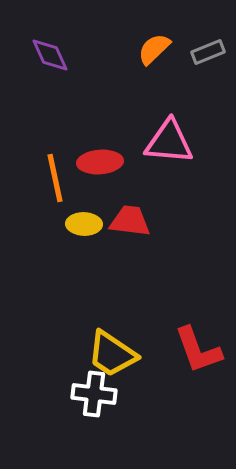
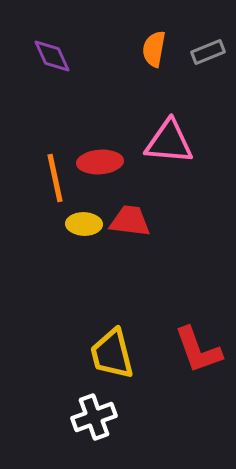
orange semicircle: rotated 36 degrees counterclockwise
purple diamond: moved 2 px right, 1 px down
yellow trapezoid: rotated 42 degrees clockwise
white cross: moved 23 px down; rotated 27 degrees counterclockwise
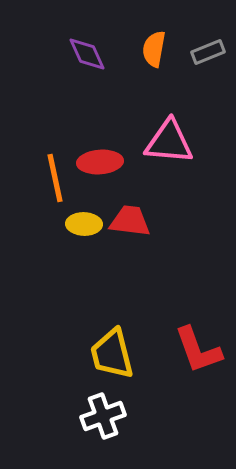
purple diamond: moved 35 px right, 2 px up
white cross: moved 9 px right, 1 px up
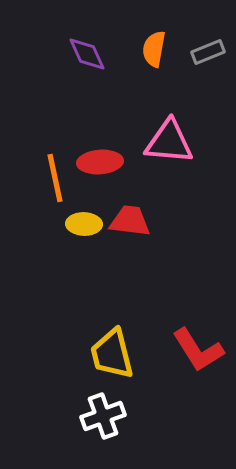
red L-shape: rotated 12 degrees counterclockwise
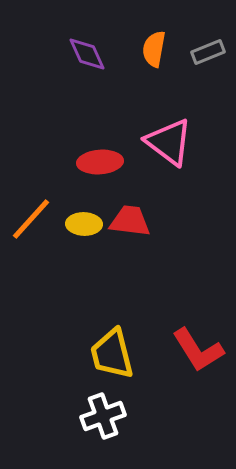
pink triangle: rotated 32 degrees clockwise
orange line: moved 24 px left, 41 px down; rotated 54 degrees clockwise
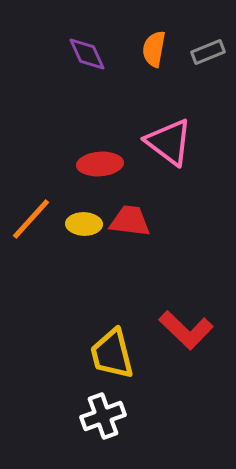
red ellipse: moved 2 px down
red L-shape: moved 12 px left, 20 px up; rotated 14 degrees counterclockwise
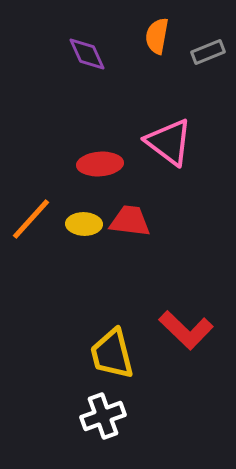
orange semicircle: moved 3 px right, 13 px up
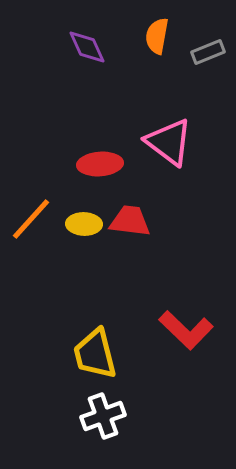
purple diamond: moved 7 px up
yellow trapezoid: moved 17 px left
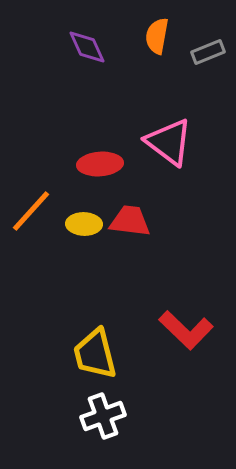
orange line: moved 8 px up
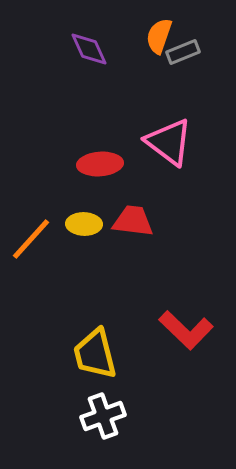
orange semicircle: moved 2 px right; rotated 9 degrees clockwise
purple diamond: moved 2 px right, 2 px down
gray rectangle: moved 25 px left
orange line: moved 28 px down
red trapezoid: moved 3 px right
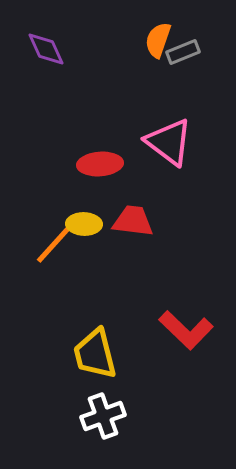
orange semicircle: moved 1 px left, 4 px down
purple diamond: moved 43 px left
orange line: moved 24 px right, 4 px down
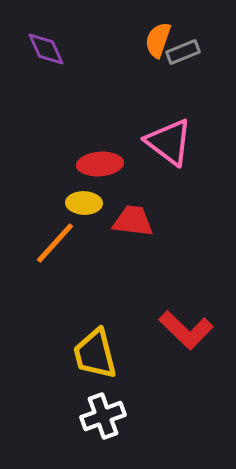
yellow ellipse: moved 21 px up
